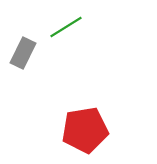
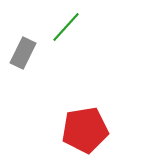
green line: rotated 16 degrees counterclockwise
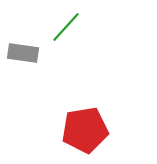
gray rectangle: rotated 72 degrees clockwise
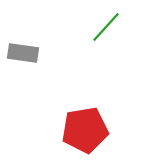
green line: moved 40 px right
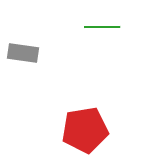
green line: moved 4 px left; rotated 48 degrees clockwise
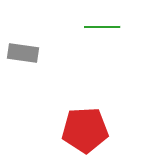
red pentagon: rotated 6 degrees clockwise
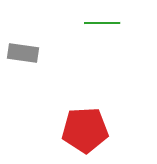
green line: moved 4 px up
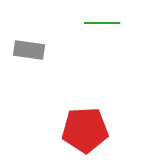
gray rectangle: moved 6 px right, 3 px up
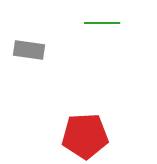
red pentagon: moved 6 px down
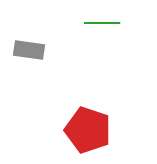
red pentagon: moved 3 px right, 6 px up; rotated 21 degrees clockwise
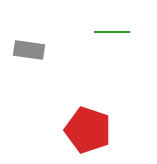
green line: moved 10 px right, 9 px down
